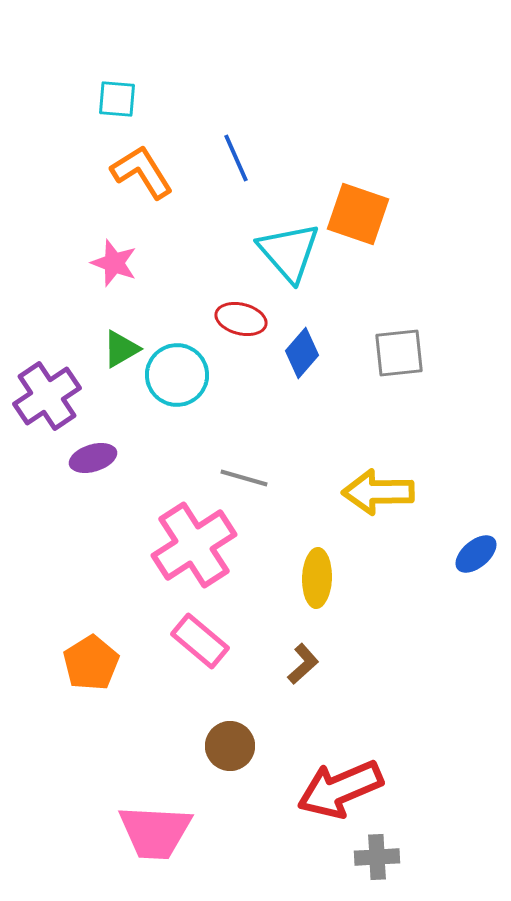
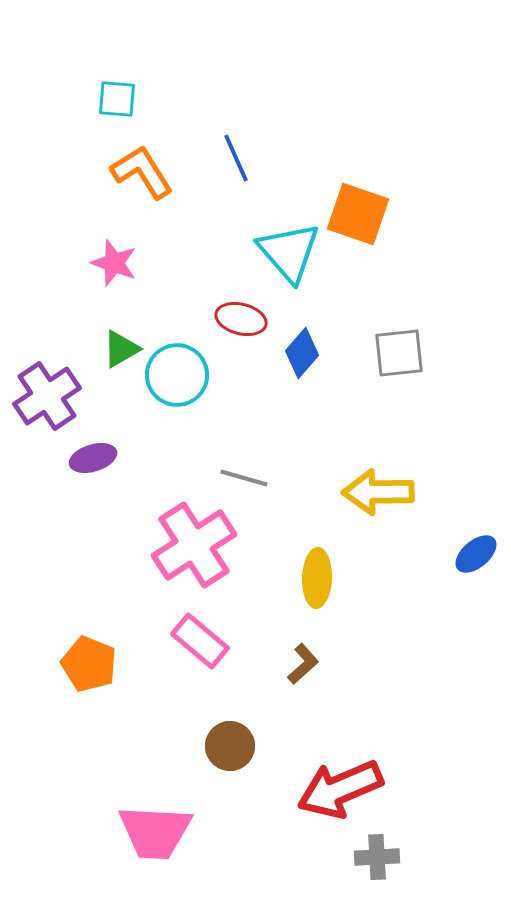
orange pentagon: moved 2 px left, 1 px down; rotated 18 degrees counterclockwise
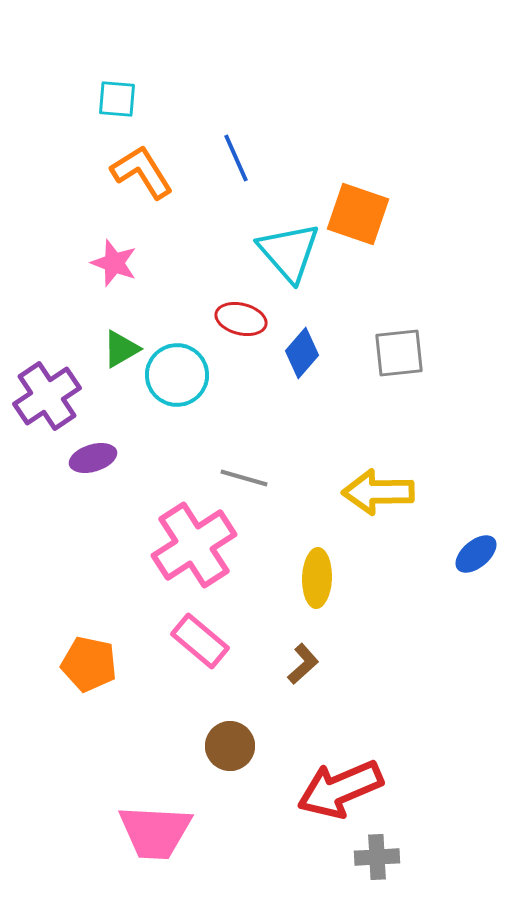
orange pentagon: rotated 10 degrees counterclockwise
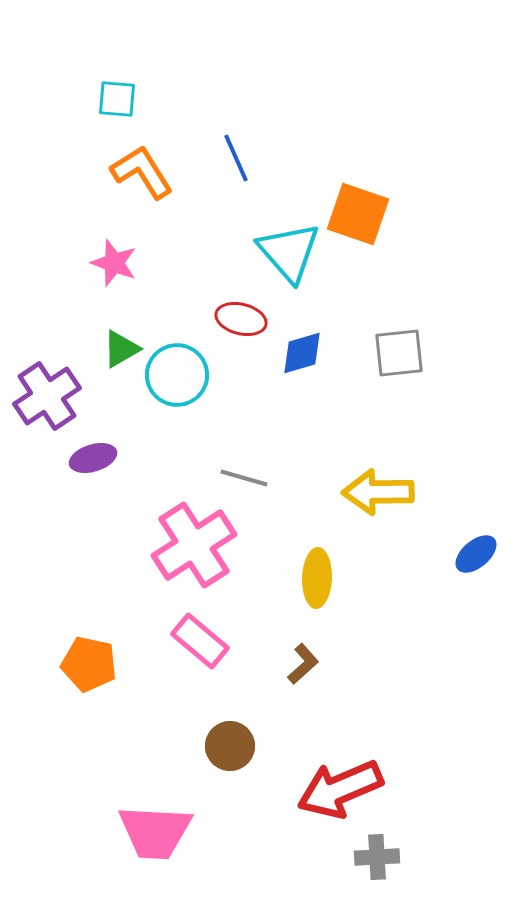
blue diamond: rotated 33 degrees clockwise
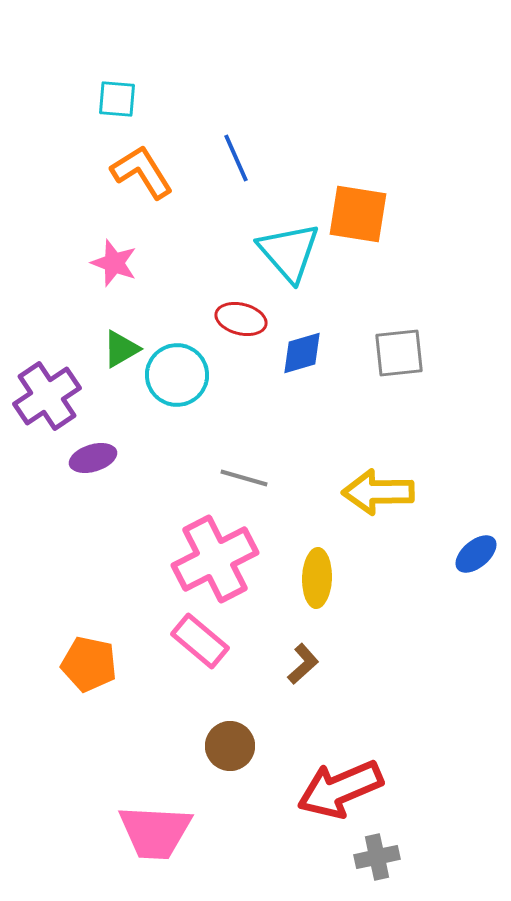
orange square: rotated 10 degrees counterclockwise
pink cross: moved 21 px right, 14 px down; rotated 6 degrees clockwise
gray cross: rotated 9 degrees counterclockwise
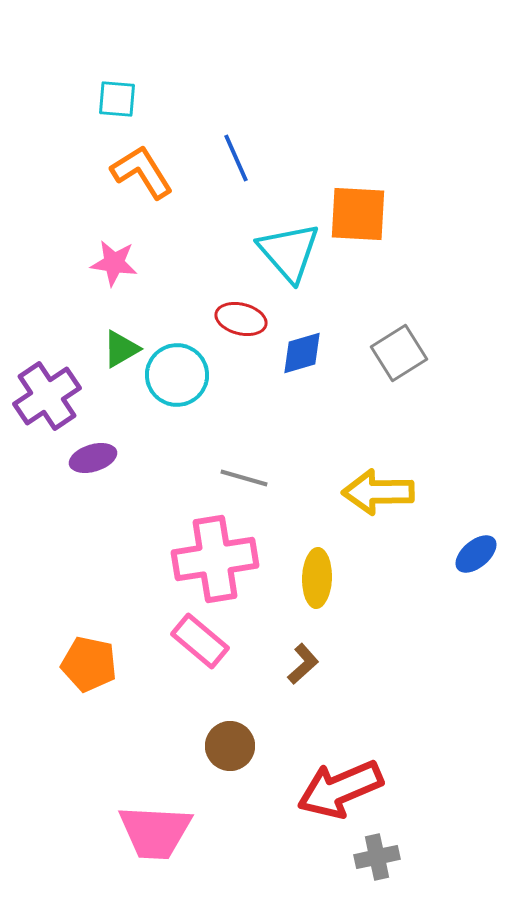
orange square: rotated 6 degrees counterclockwise
pink star: rotated 12 degrees counterclockwise
gray square: rotated 26 degrees counterclockwise
pink cross: rotated 18 degrees clockwise
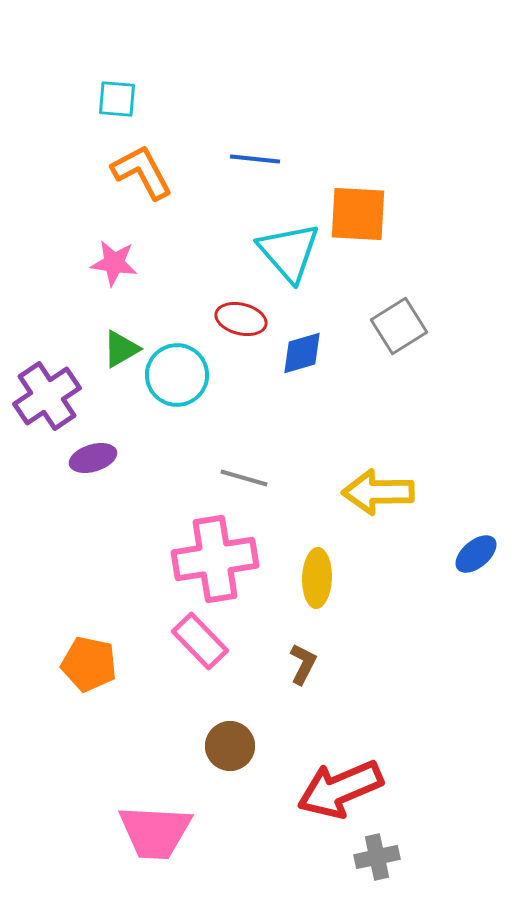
blue line: moved 19 px right, 1 px down; rotated 60 degrees counterclockwise
orange L-shape: rotated 4 degrees clockwise
gray square: moved 27 px up
pink rectangle: rotated 6 degrees clockwise
brown L-shape: rotated 21 degrees counterclockwise
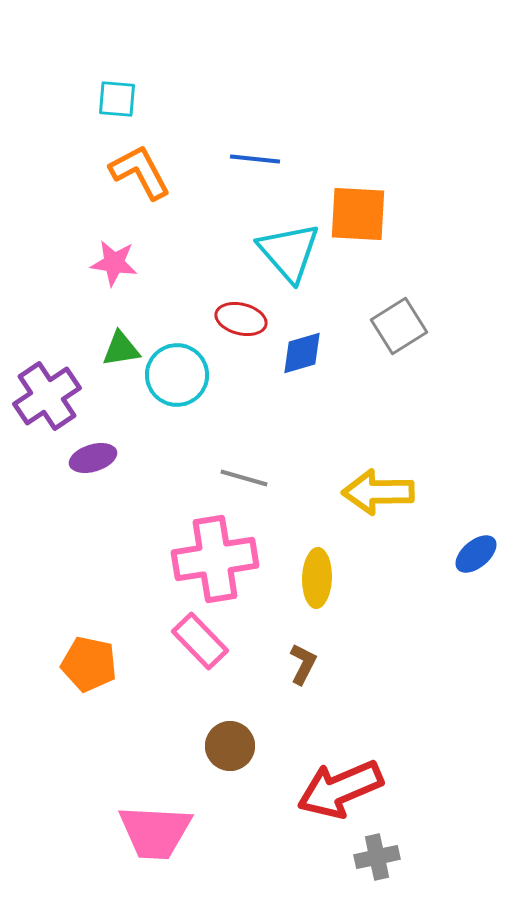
orange L-shape: moved 2 px left
green triangle: rotated 21 degrees clockwise
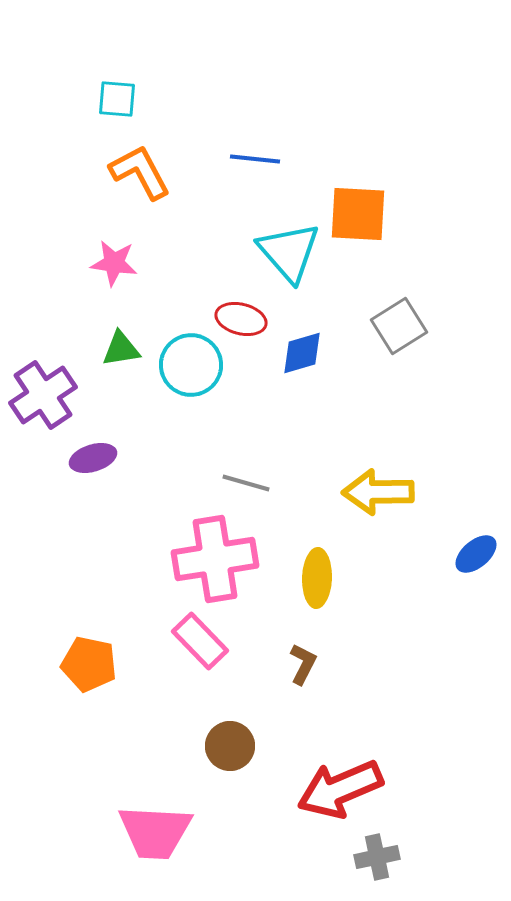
cyan circle: moved 14 px right, 10 px up
purple cross: moved 4 px left, 1 px up
gray line: moved 2 px right, 5 px down
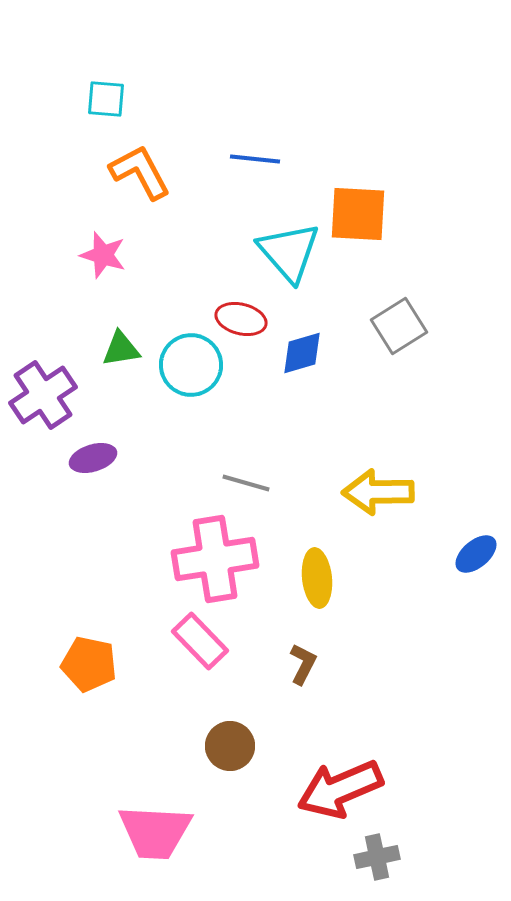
cyan square: moved 11 px left
pink star: moved 11 px left, 8 px up; rotated 9 degrees clockwise
yellow ellipse: rotated 8 degrees counterclockwise
